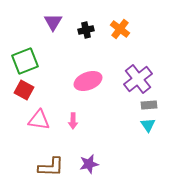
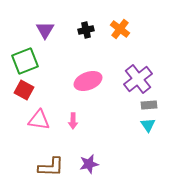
purple triangle: moved 8 px left, 8 px down
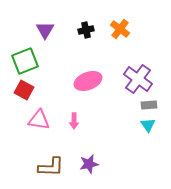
purple cross: rotated 16 degrees counterclockwise
pink arrow: moved 1 px right
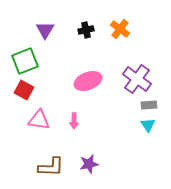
purple cross: moved 1 px left
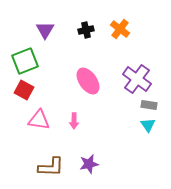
pink ellipse: rotated 76 degrees clockwise
gray rectangle: rotated 14 degrees clockwise
